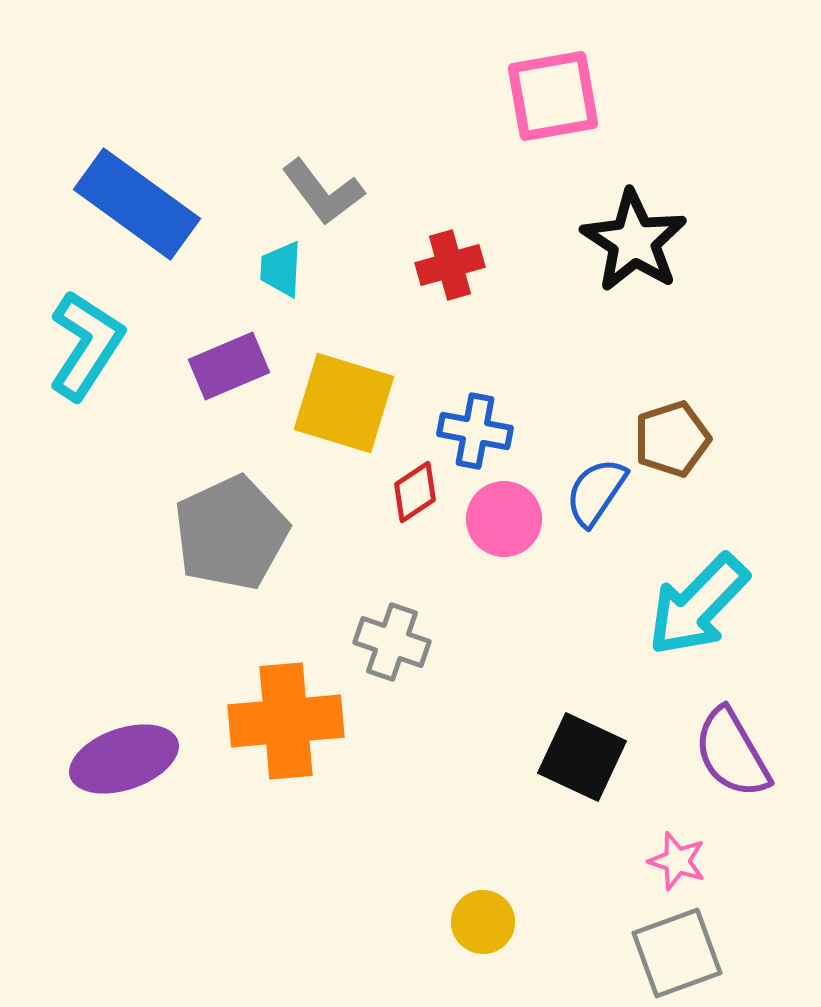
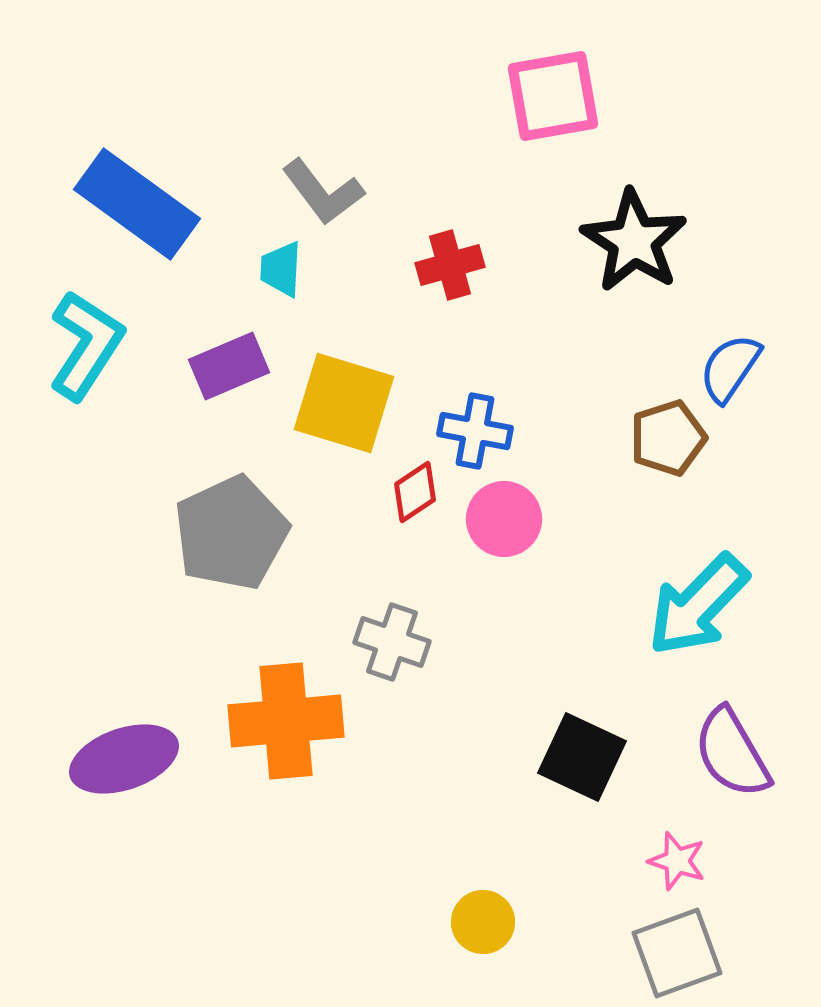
brown pentagon: moved 4 px left, 1 px up
blue semicircle: moved 134 px right, 124 px up
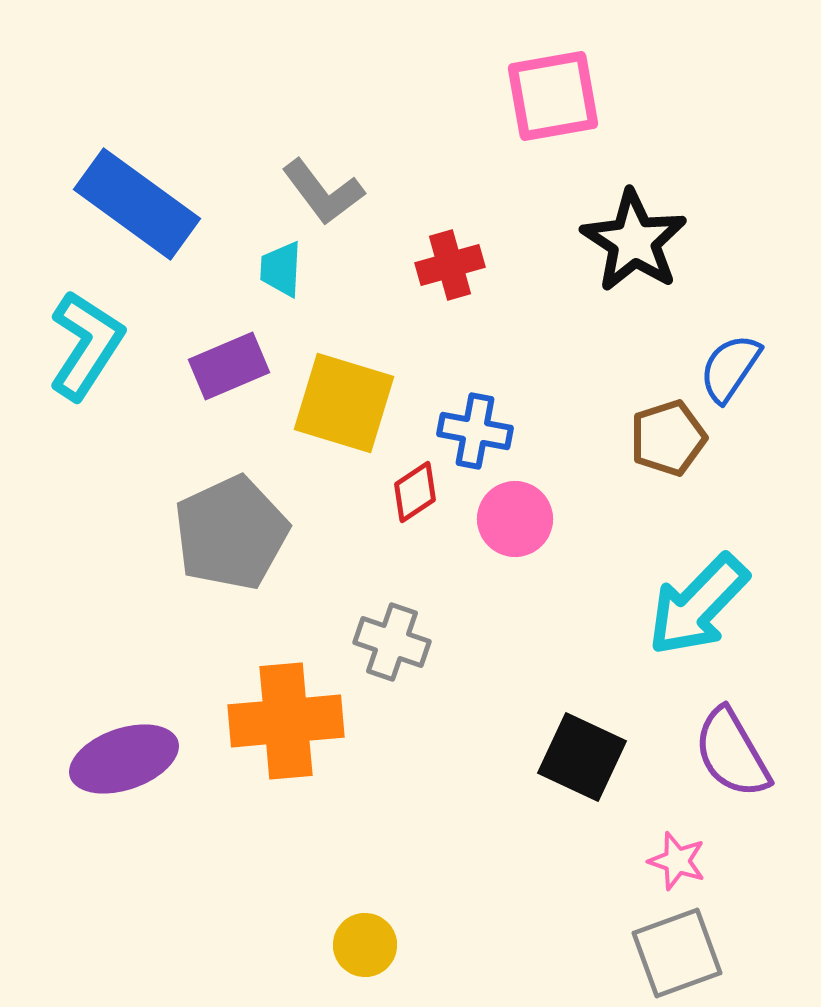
pink circle: moved 11 px right
yellow circle: moved 118 px left, 23 px down
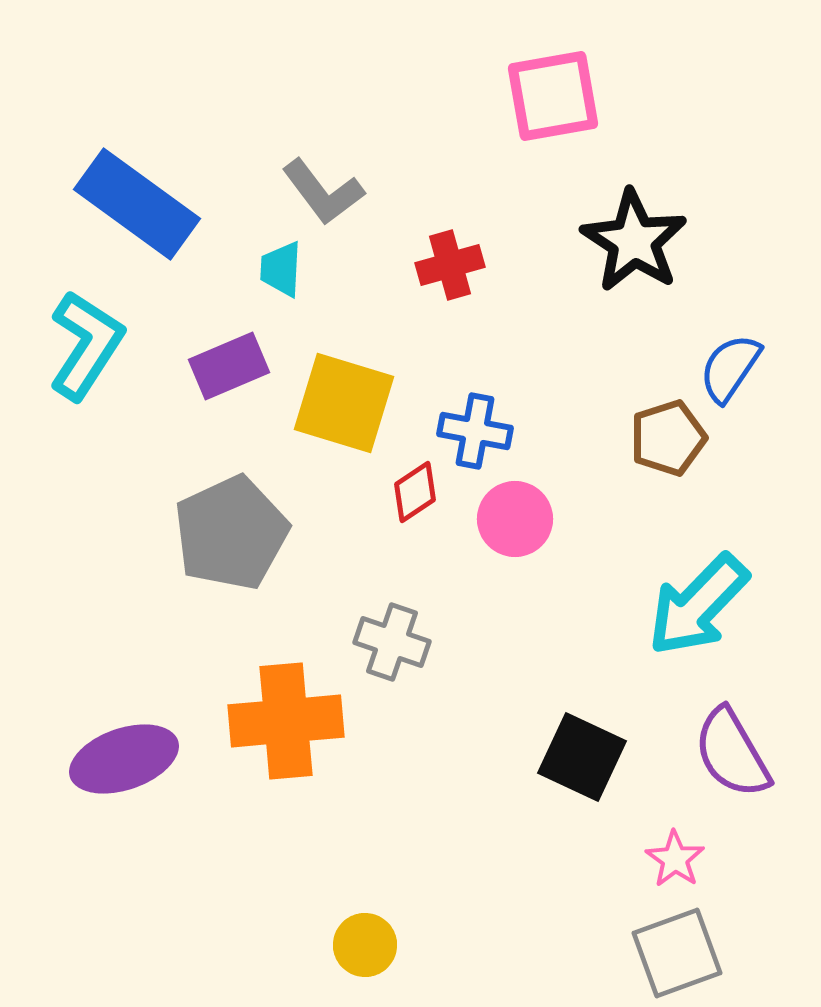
pink star: moved 2 px left, 2 px up; rotated 16 degrees clockwise
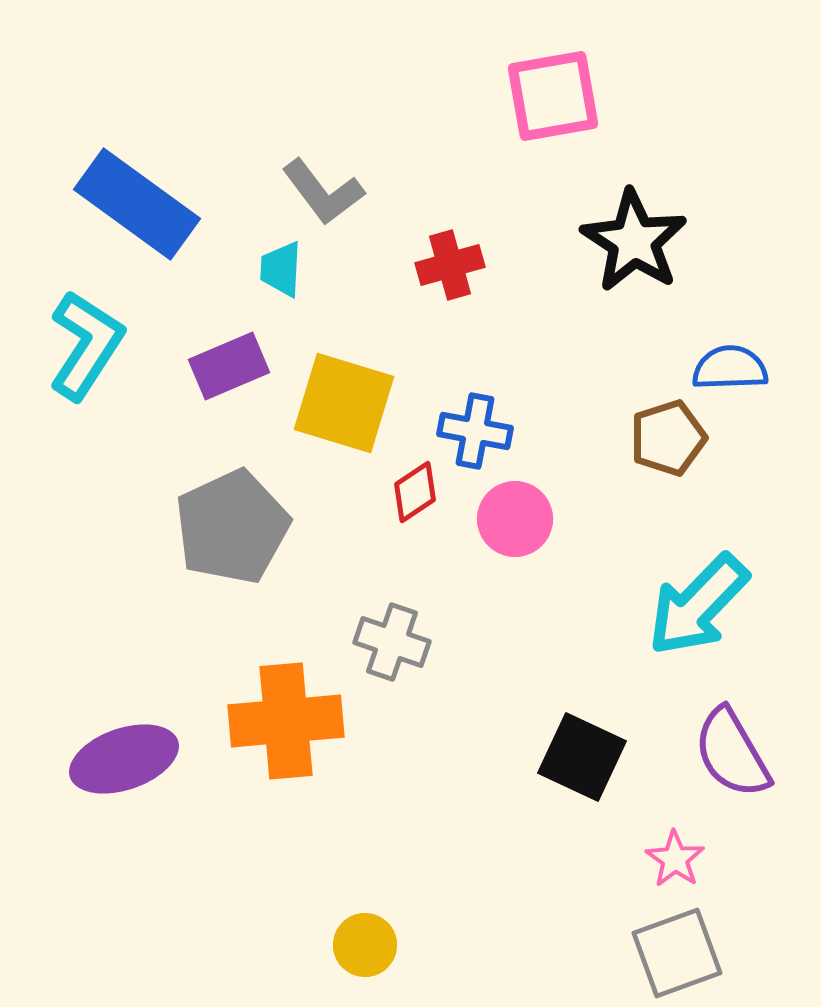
blue semicircle: rotated 54 degrees clockwise
gray pentagon: moved 1 px right, 6 px up
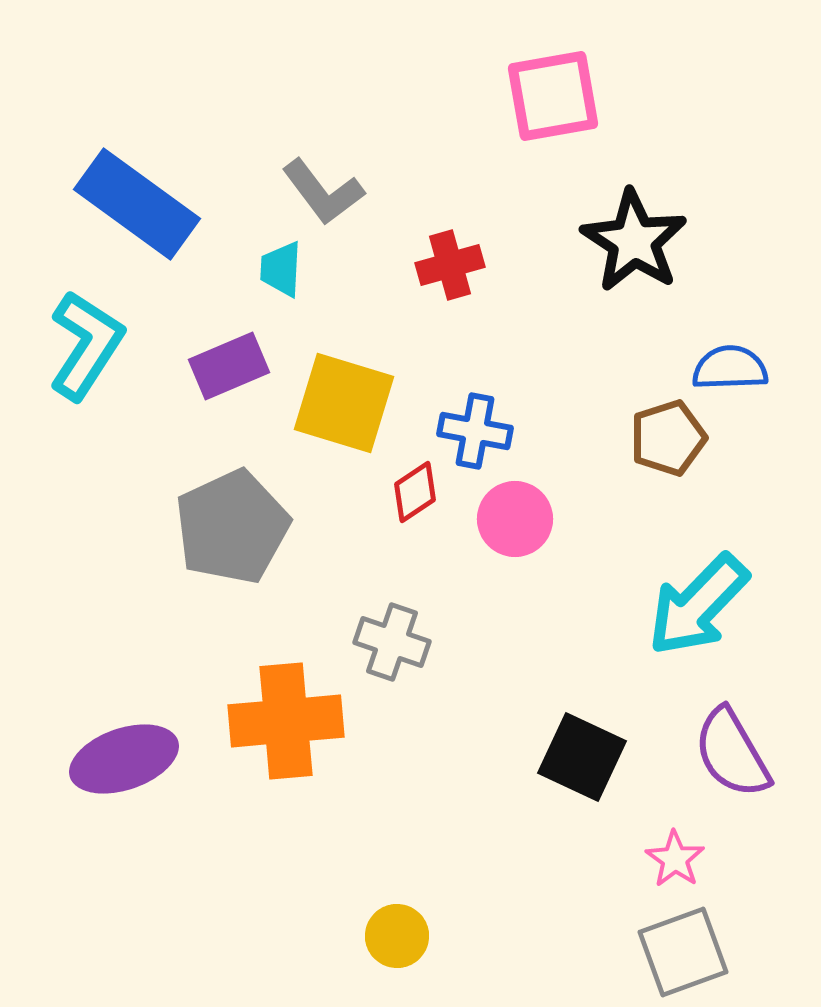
yellow circle: moved 32 px right, 9 px up
gray square: moved 6 px right, 1 px up
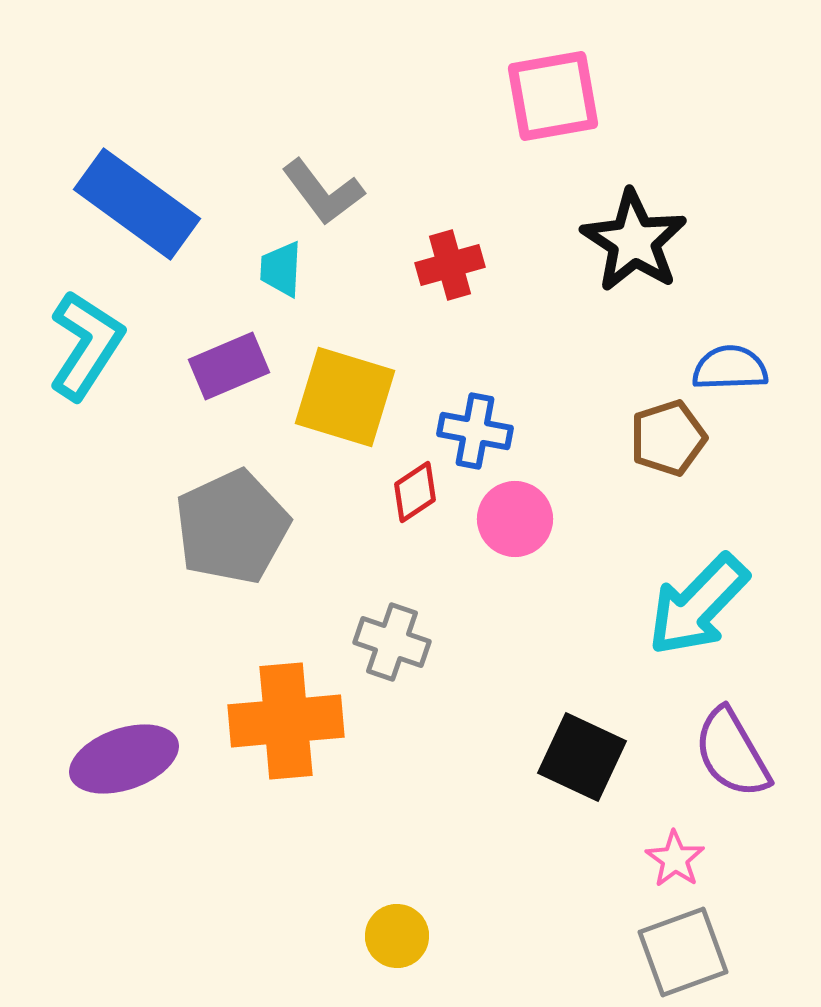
yellow square: moved 1 px right, 6 px up
